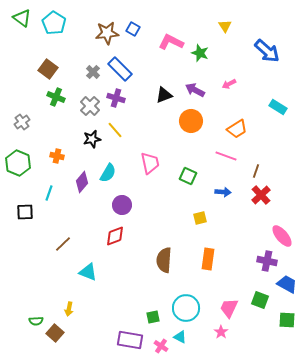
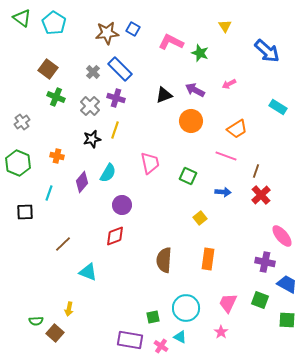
yellow line at (115, 130): rotated 60 degrees clockwise
yellow square at (200, 218): rotated 24 degrees counterclockwise
purple cross at (267, 261): moved 2 px left, 1 px down
pink trapezoid at (229, 308): moved 1 px left, 5 px up
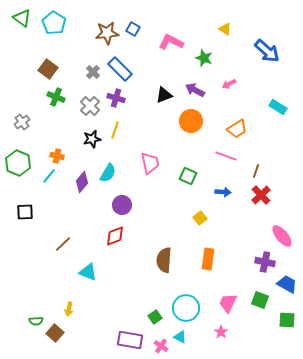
yellow triangle at (225, 26): moved 3 px down; rotated 24 degrees counterclockwise
green star at (200, 53): moved 4 px right, 5 px down
cyan line at (49, 193): moved 17 px up; rotated 21 degrees clockwise
green square at (153, 317): moved 2 px right; rotated 24 degrees counterclockwise
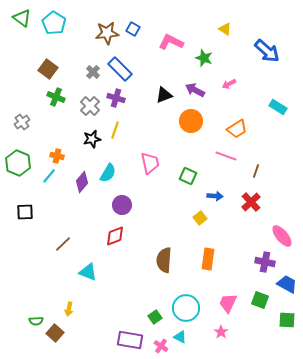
blue arrow at (223, 192): moved 8 px left, 4 px down
red cross at (261, 195): moved 10 px left, 7 px down
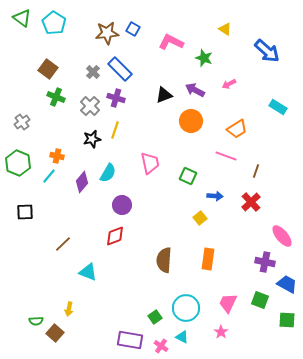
cyan triangle at (180, 337): moved 2 px right
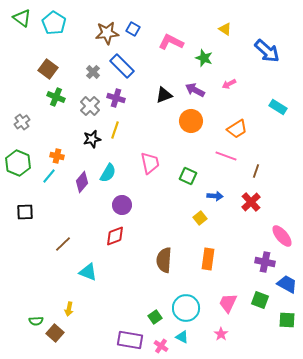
blue rectangle at (120, 69): moved 2 px right, 3 px up
pink star at (221, 332): moved 2 px down
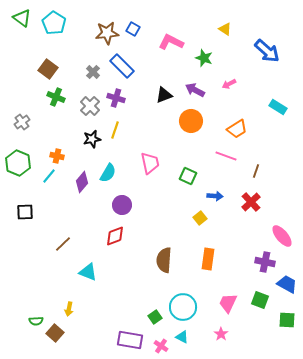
cyan circle at (186, 308): moved 3 px left, 1 px up
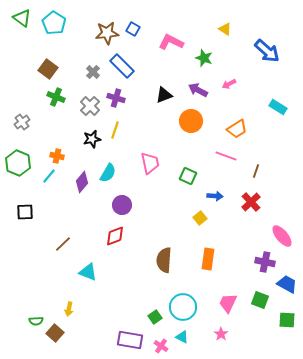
purple arrow at (195, 90): moved 3 px right
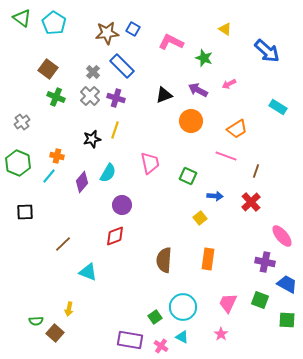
gray cross at (90, 106): moved 10 px up
